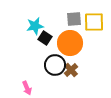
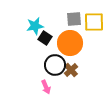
pink arrow: moved 19 px right, 1 px up
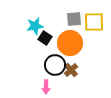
pink arrow: rotated 24 degrees clockwise
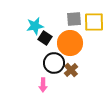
black circle: moved 1 px left, 2 px up
pink arrow: moved 3 px left, 2 px up
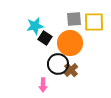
black circle: moved 4 px right, 1 px down
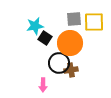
black circle: moved 1 px right, 1 px up
brown cross: rotated 32 degrees clockwise
